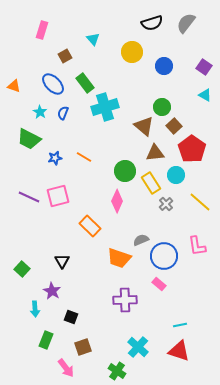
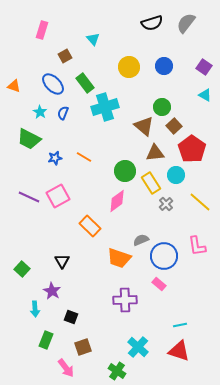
yellow circle at (132, 52): moved 3 px left, 15 px down
pink square at (58, 196): rotated 15 degrees counterclockwise
pink diamond at (117, 201): rotated 30 degrees clockwise
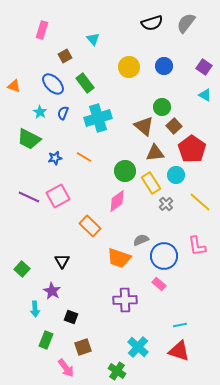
cyan cross at (105, 107): moved 7 px left, 11 px down
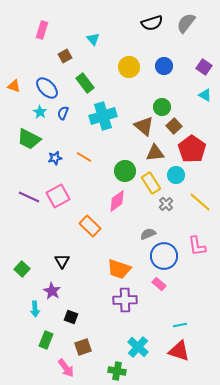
blue ellipse at (53, 84): moved 6 px left, 4 px down
cyan cross at (98, 118): moved 5 px right, 2 px up
gray semicircle at (141, 240): moved 7 px right, 6 px up
orange trapezoid at (119, 258): moved 11 px down
green cross at (117, 371): rotated 24 degrees counterclockwise
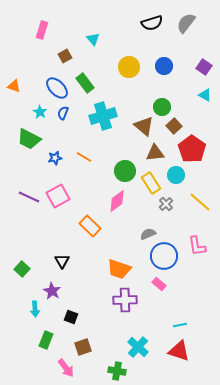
blue ellipse at (47, 88): moved 10 px right
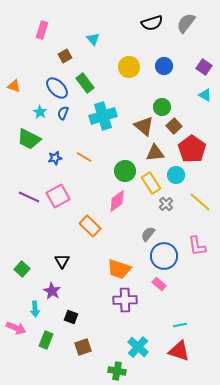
gray semicircle at (148, 234): rotated 28 degrees counterclockwise
pink arrow at (66, 368): moved 50 px left, 40 px up; rotated 30 degrees counterclockwise
